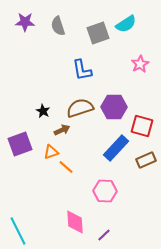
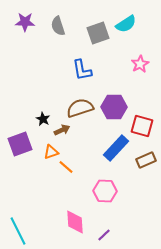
black star: moved 8 px down
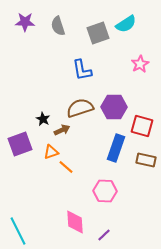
blue rectangle: rotated 24 degrees counterclockwise
brown rectangle: rotated 36 degrees clockwise
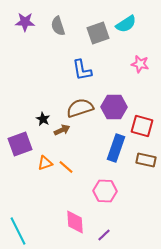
pink star: rotated 30 degrees counterclockwise
orange triangle: moved 6 px left, 11 px down
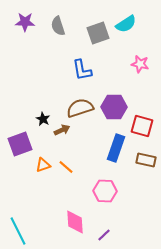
orange triangle: moved 2 px left, 2 px down
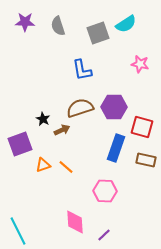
red square: moved 1 px down
